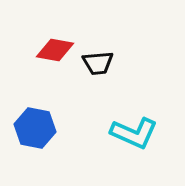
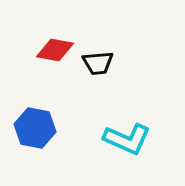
cyan L-shape: moved 7 px left, 6 px down
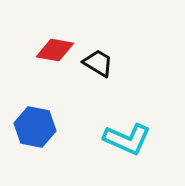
black trapezoid: rotated 144 degrees counterclockwise
blue hexagon: moved 1 px up
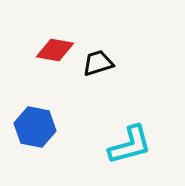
black trapezoid: rotated 48 degrees counterclockwise
cyan L-shape: moved 3 px right, 6 px down; rotated 39 degrees counterclockwise
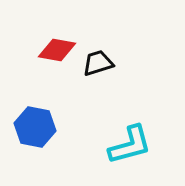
red diamond: moved 2 px right
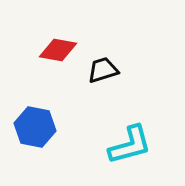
red diamond: moved 1 px right
black trapezoid: moved 5 px right, 7 px down
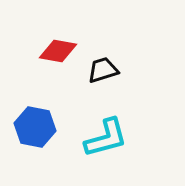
red diamond: moved 1 px down
cyan L-shape: moved 24 px left, 7 px up
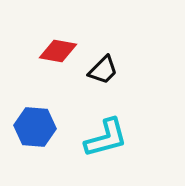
black trapezoid: rotated 152 degrees clockwise
blue hexagon: rotated 6 degrees counterclockwise
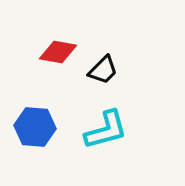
red diamond: moved 1 px down
cyan L-shape: moved 8 px up
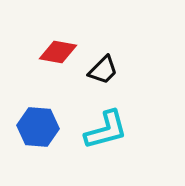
blue hexagon: moved 3 px right
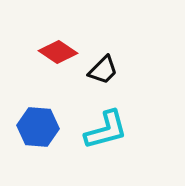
red diamond: rotated 24 degrees clockwise
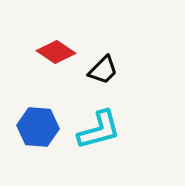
red diamond: moved 2 px left
cyan L-shape: moved 7 px left
